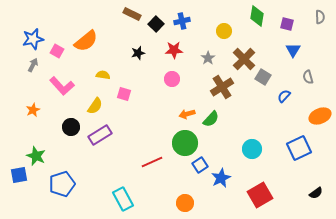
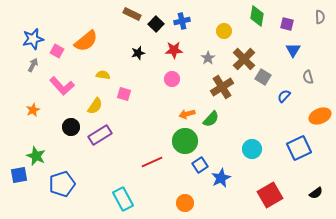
green circle at (185, 143): moved 2 px up
red square at (260, 195): moved 10 px right
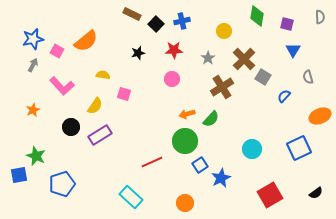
cyan rectangle at (123, 199): moved 8 px right, 2 px up; rotated 20 degrees counterclockwise
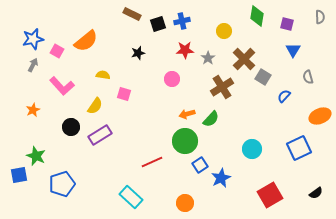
black square at (156, 24): moved 2 px right; rotated 28 degrees clockwise
red star at (174, 50): moved 11 px right
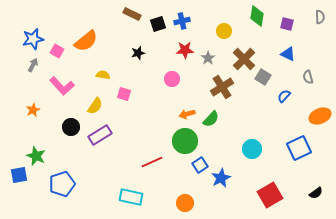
blue triangle at (293, 50): moved 5 px left, 4 px down; rotated 35 degrees counterclockwise
cyan rectangle at (131, 197): rotated 30 degrees counterclockwise
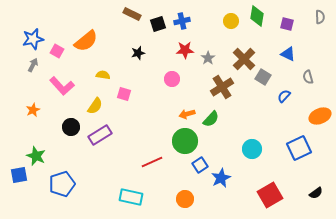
yellow circle at (224, 31): moved 7 px right, 10 px up
orange circle at (185, 203): moved 4 px up
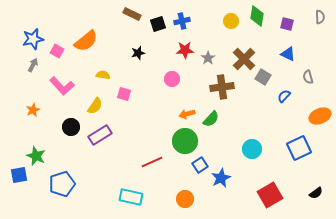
brown cross at (222, 87): rotated 25 degrees clockwise
